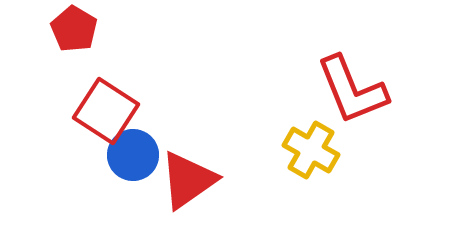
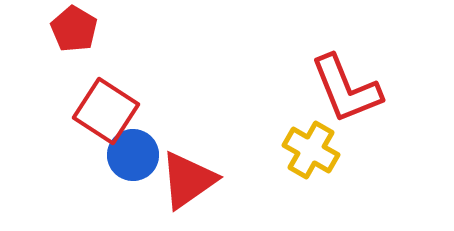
red L-shape: moved 6 px left, 1 px up
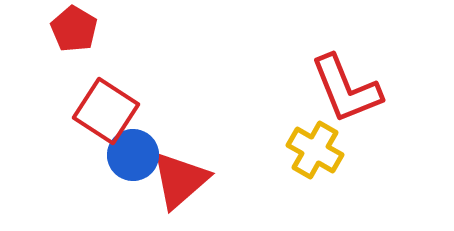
yellow cross: moved 4 px right
red triangle: moved 8 px left; rotated 6 degrees counterclockwise
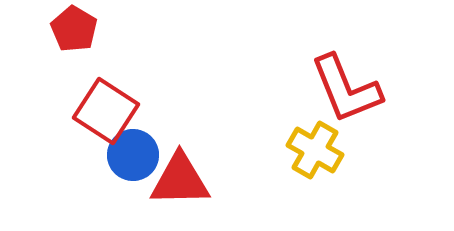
red triangle: rotated 40 degrees clockwise
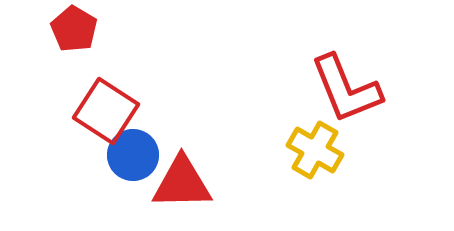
red triangle: moved 2 px right, 3 px down
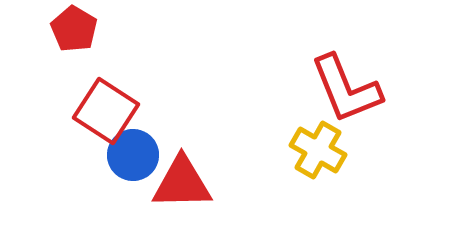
yellow cross: moved 3 px right
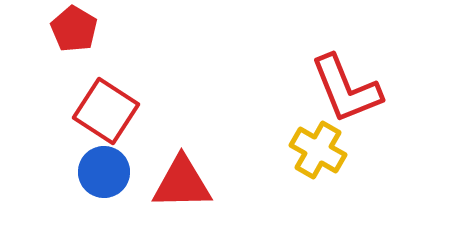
blue circle: moved 29 px left, 17 px down
